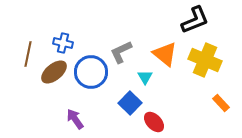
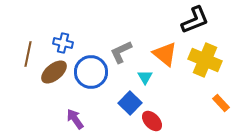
red ellipse: moved 2 px left, 1 px up
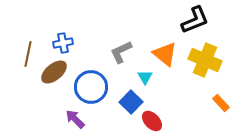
blue cross: rotated 24 degrees counterclockwise
blue circle: moved 15 px down
blue square: moved 1 px right, 1 px up
purple arrow: rotated 10 degrees counterclockwise
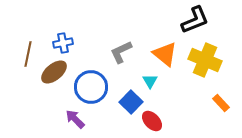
cyan triangle: moved 5 px right, 4 px down
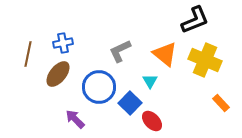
gray L-shape: moved 1 px left, 1 px up
brown ellipse: moved 4 px right, 2 px down; rotated 12 degrees counterclockwise
blue circle: moved 8 px right
blue square: moved 1 px left, 1 px down
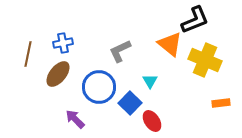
orange triangle: moved 5 px right, 10 px up
orange rectangle: rotated 54 degrees counterclockwise
red ellipse: rotated 10 degrees clockwise
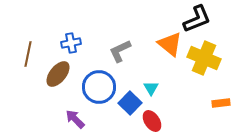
black L-shape: moved 2 px right, 1 px up
blue cross: moved 8 px right
yellow cross: moved 1 px left, 2 px up
cyan triangle: moved 1 px right, 7 px down
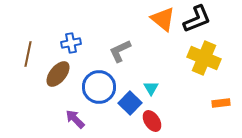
orange triangle: moved 7 px left, 25 px up
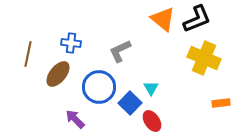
blue cross: rotated 18 degrees clockwise
